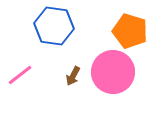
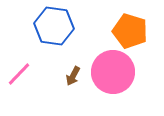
pink line: moved 1 px left, 1 px up; rotated 8 degrees counterclockwise
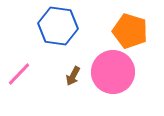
blue hexagon: moved 4 px right
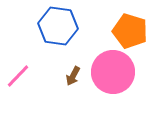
pink line: moved 1 px left, 2 px down
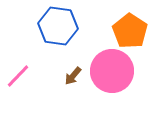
orange pentagon: rotated 16 degrees clockwise
pink circle: moved 1 px left, 1 px up
brown arrow: rotated 12 degrees clockwise
